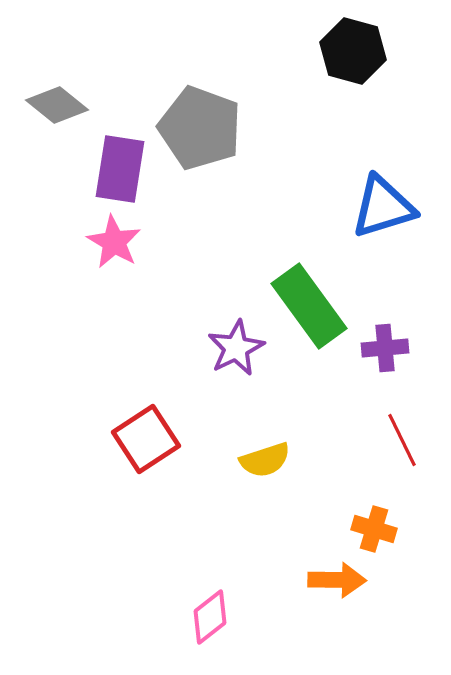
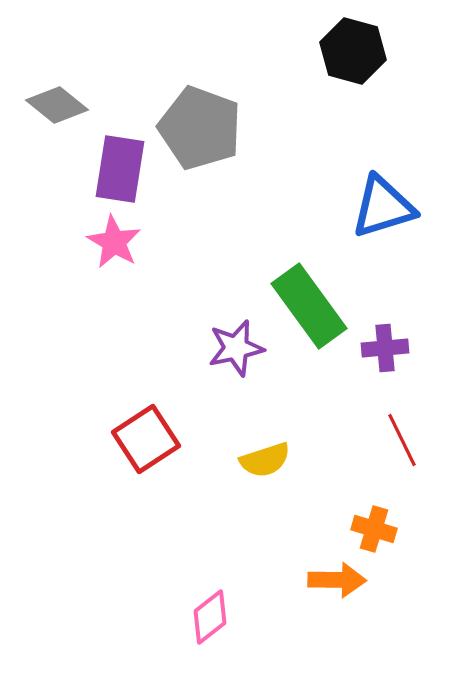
purple star: rotated 14 degrees clockwise
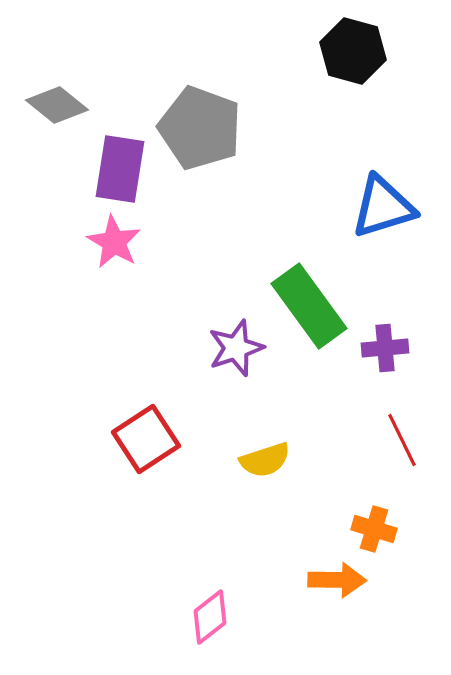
purple star: rotated 6 degrees counterclockwise
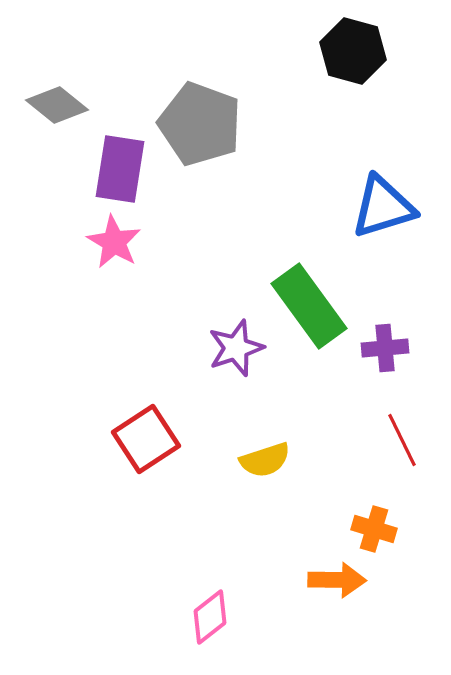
gray pentagon: moved 4 px up
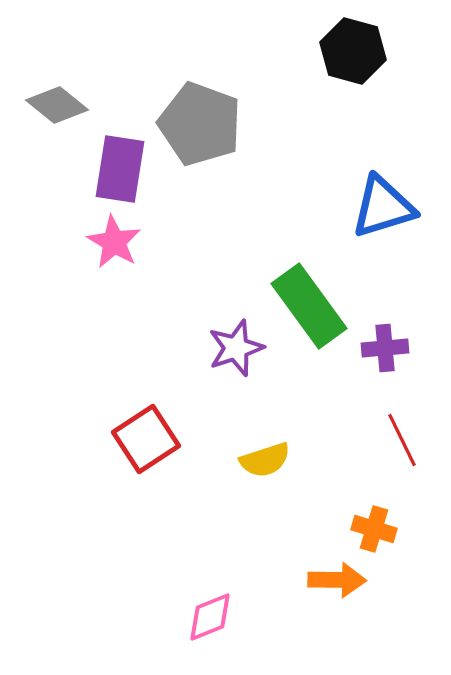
pink diamond: rotated 16 degrees clockwise
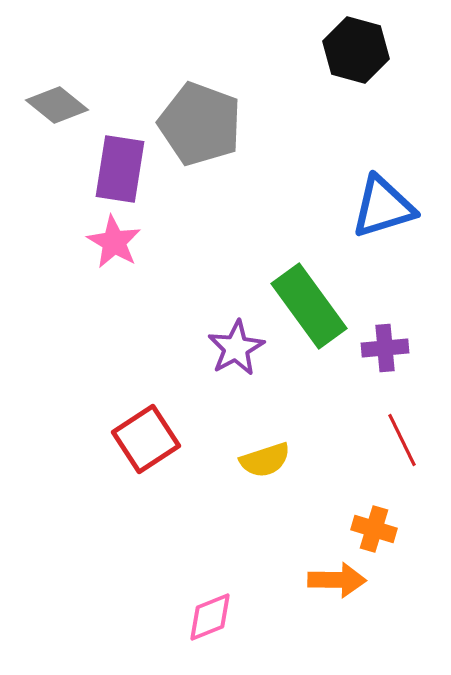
black hexagon: moved 3 px right, 1 px up
purple star: rotated 10 degrees counterclockwise
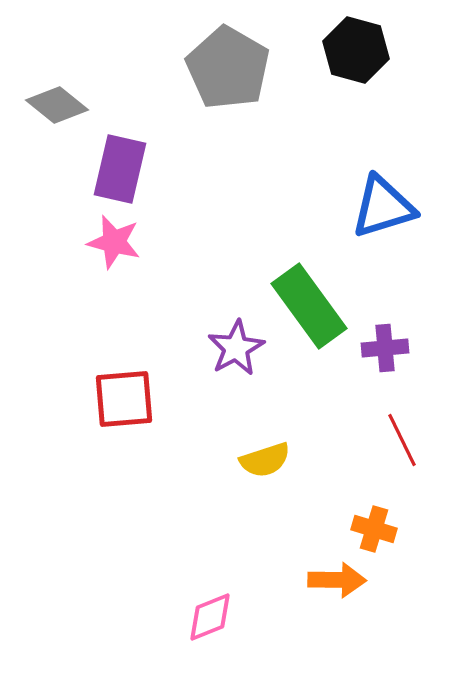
gray pentagon: moved 28 px right, 56 px up; rotated 10 degrees clockwise
purple rectangle: rotated 4 degrees clockwise
pink star: rotated 16 degrees counterclockwise
red square: moved 22 px left, 40 px up; rotated 28 degrees clockwise
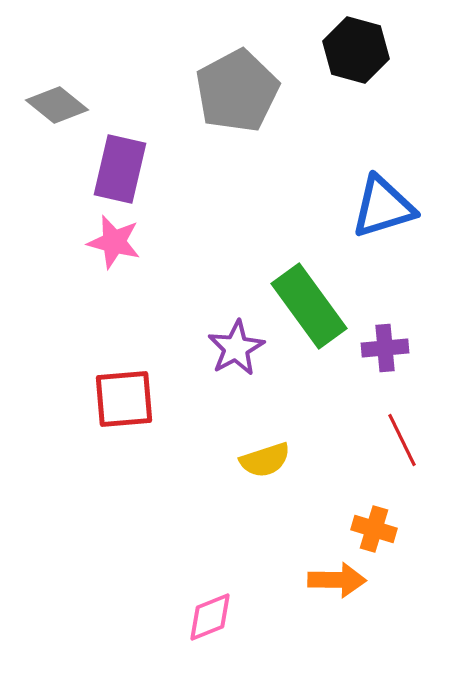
gray pentagon: moved 9 px right, 23 px down; rotated 14 degrees clockwise
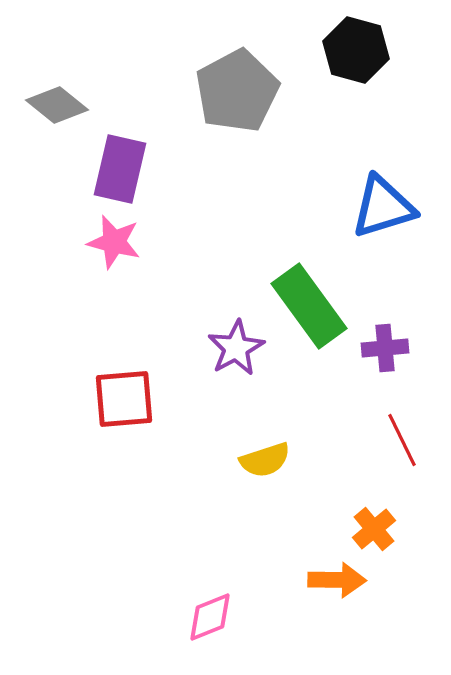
orange cross: rotated 33 degrees clockwise
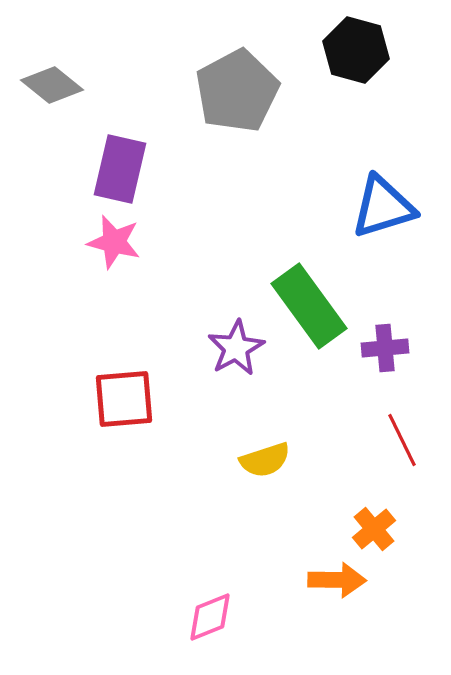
gray diamond: moved 5 px left, 20 px up
